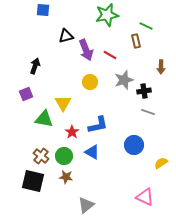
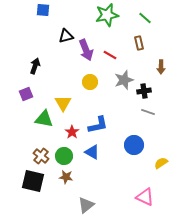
green line: moved 1 px left, 8 px up; rotated 16 degrees clockwise
brown rectangle: moved 3 px right, 2 px down
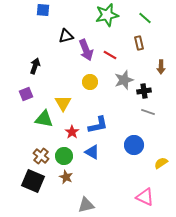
brown star: rotated 16 degrees clockwise
black square: rotated 10 degrees clockwise
gray triangle: rotated 24 degrees clockwise
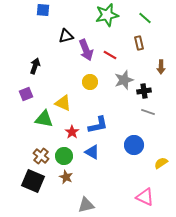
yellow triangle: rotated 36 degrees counterclockwise
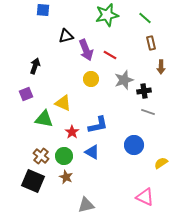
brown rectangle: moved 12 px right
yellow circle: moved 1 px right, 3 px up
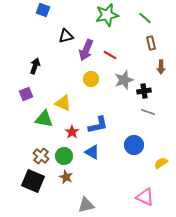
blue square: rotated 16 degrees clockwise
purple arrow: rotated 45 degrees clockwise
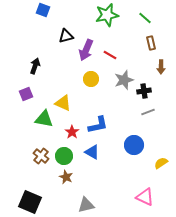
gray line: rotated 40 degrees counterclockwise
black square: moved 3 px left, 21 px down
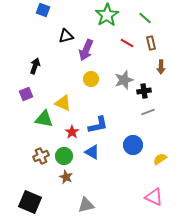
green star: rotated 20 degrees counterclockwise
red line: moved 17 px right, 12 px up
blue circle: moved 1 px left
brown cross: rotated 28 degrees clockwise
yellow semicircle: moved 1 px left, 4 px up
pink triangle: moved 9 px right
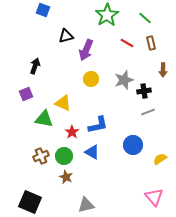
brown arrow: moved 2 px right, 3 px down
pink triangle: rotated 24 degrees clockwise
